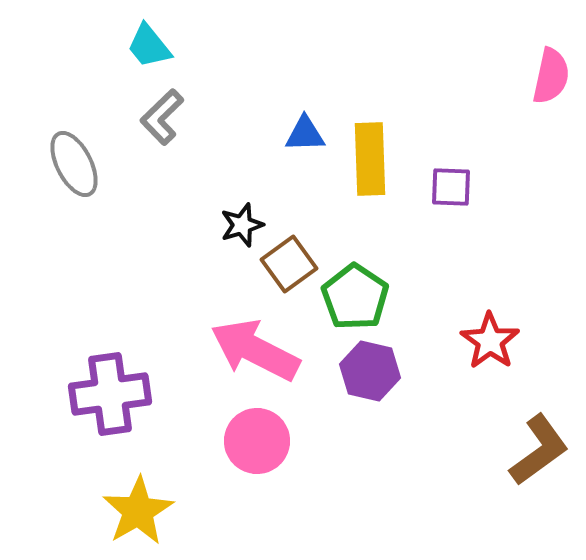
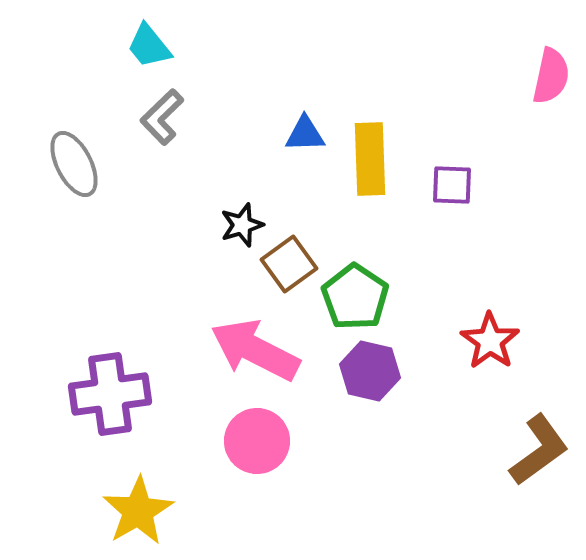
purple square: moved 1 px right, 2 px up
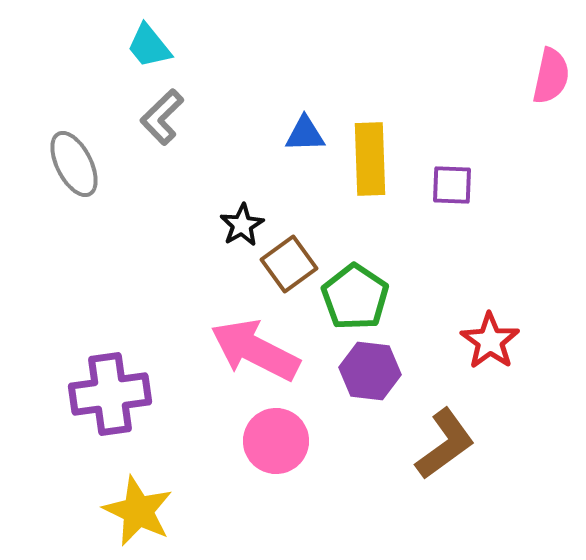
black star: rotated 12 degrees counterclockwise
purple hexagon: rotated 6 degrees counterclockwise
pink circle: moved 19 px right
brown L-shape: moved 94 px left, 6 px up
yellow star: rotated 16 degrees counterclockwise
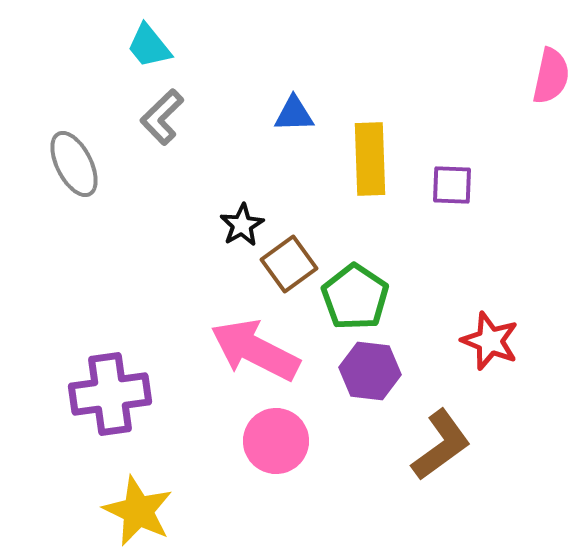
blue triangle: moved 11 px left, 20 px up
red star: rotated 14 degrees counterclockwise
brown L-shape: moved 4 px left, 1 px down
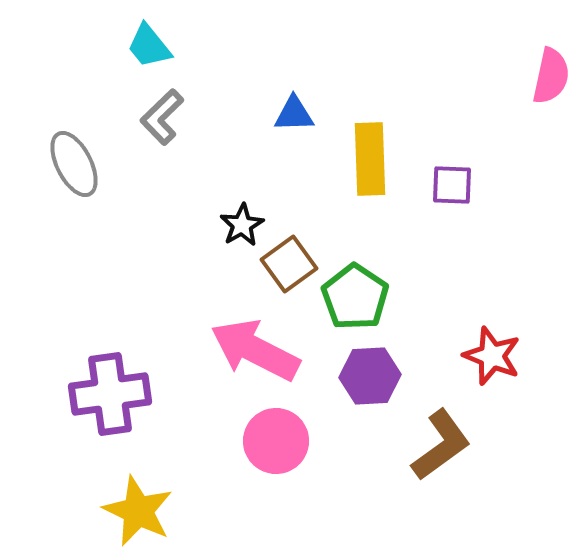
red star: moved 2 px right, 15 px down
purple hexagon: moved 5 px down; rotated 10 degrees counterclockwise
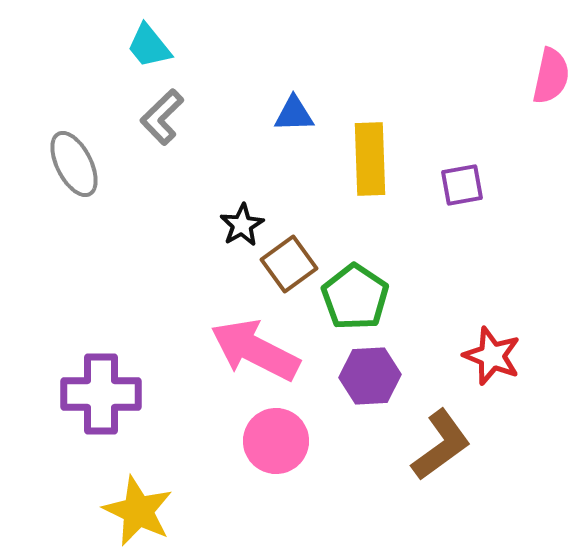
purple square: moved 10 px right; rotated 12 degrees counterclockwise
purple cross: moved 9 px left; rotated 8 degrees clockwise
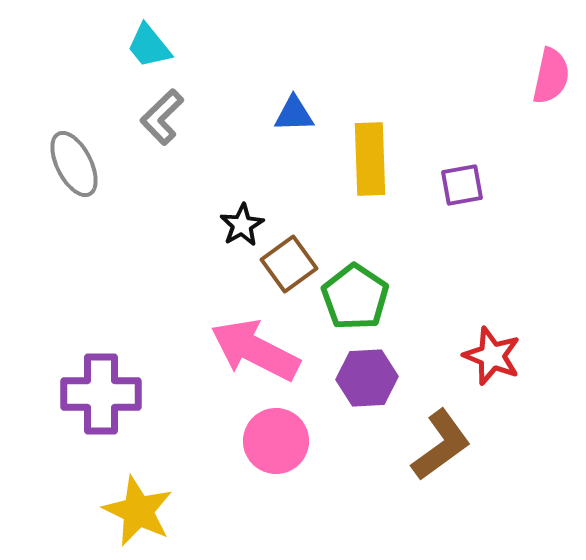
purple hexagon: moved 3 px left, 2 px down
